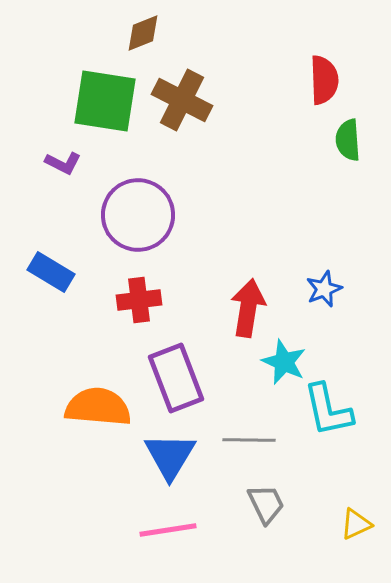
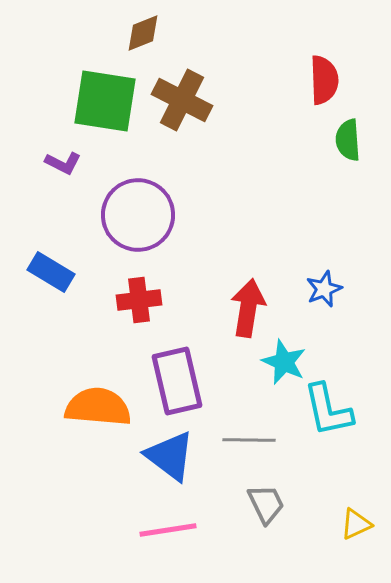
purple rectangle: moved 1 px right, 3 px down; rotated 8 degrees clockwise
blue triangle: rotated 24 degrees counterclockwise
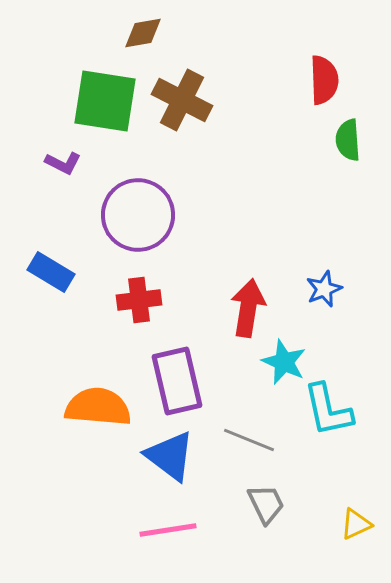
brown diamond: rotated 12 degrees clockwise
gray line: rotated 21 degrees clockwise
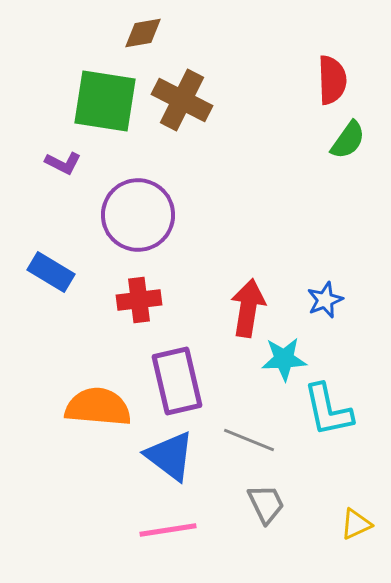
red semicircle: moved 8 px right
green semicircle: rotated 141 degrees counterclockwise
blue star: moved 1 px right, 11 px down
cyan star: moved 3 px up; rotated 27 degrees counterclockwise
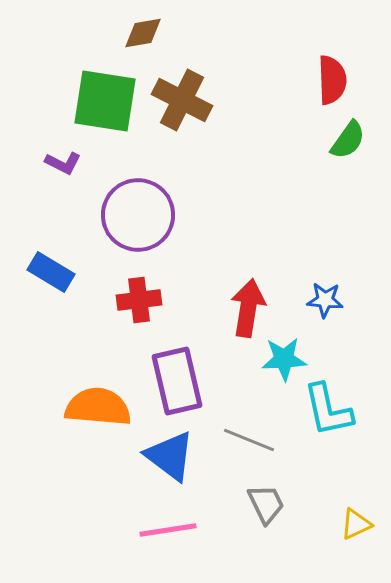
blue star: rotated 27 degrees clockwise
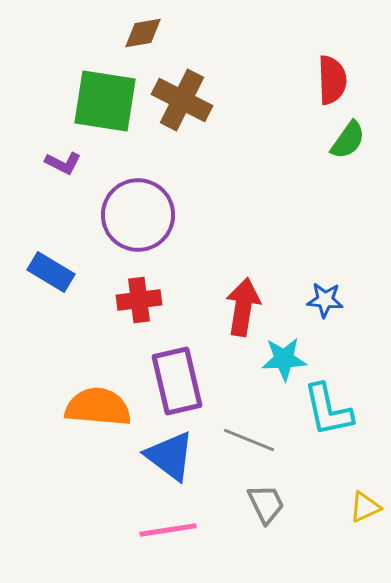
red arrow: moved 5 px left, 1 px up
yellow triangle: moved 9 px right, 17 px up
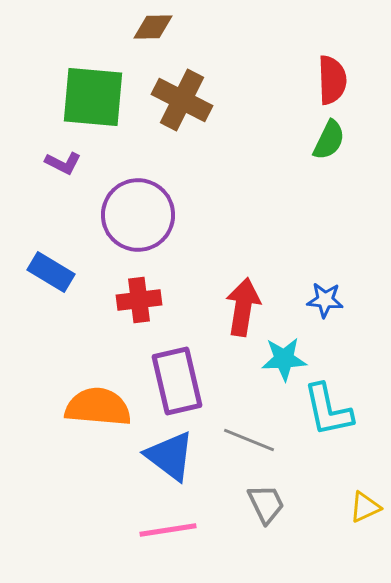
brown diamond: moved 10 px right, 6 px up; rotated 9 degrees clockwise
green square: moved 12 px left, 4 px up; rotated 4 degrees counterclockwise
green semicircle: moved 19 px left; rotated 9 degrees counterclockwise
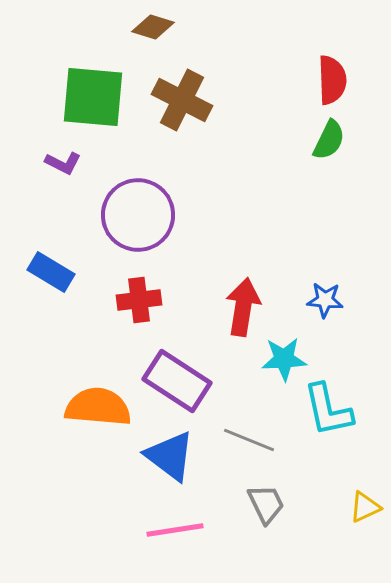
brown diamond: rotated 18 degrees clockwise
purple rectangle: rotated 44 degrees counterclockwise
pink line: moved 7 px right
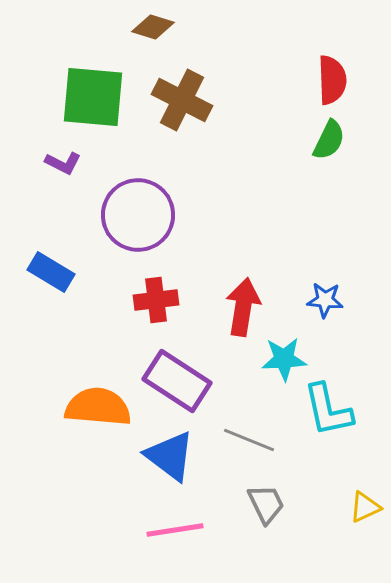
red cross: moved 17 px right
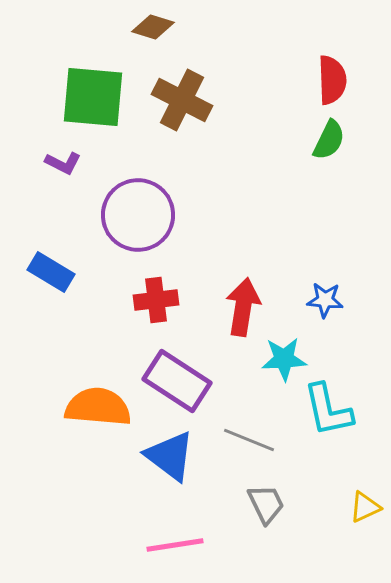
pink line: moved 15 px down
